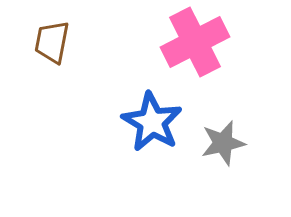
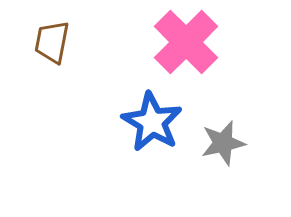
pink cross: moved 9 px left; rotated 18 degrees counterclockwise
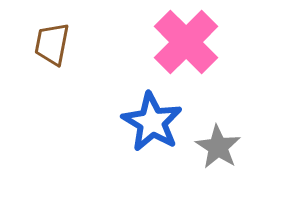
brown trapezoid: moved 2 px down
gray star: moved 5 px left, 4 px down; rotated 27 degrees counterclockwise
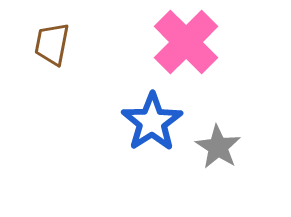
blue star: rotated 8 degrees clockwise
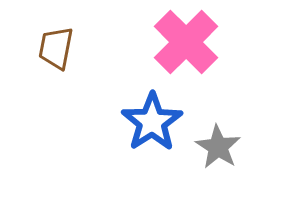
brown trapezoid: moved 4 px right, 4 px down
